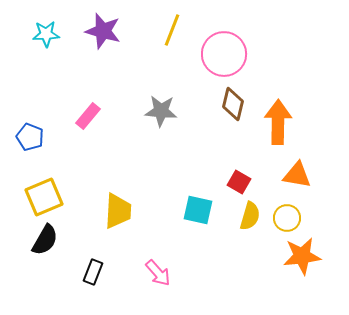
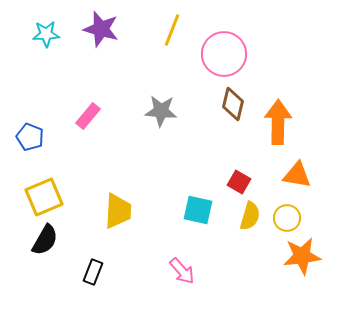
purple star: moved 2 px left, 2 px up
pink arrow: moved 24 px right, 2 px up
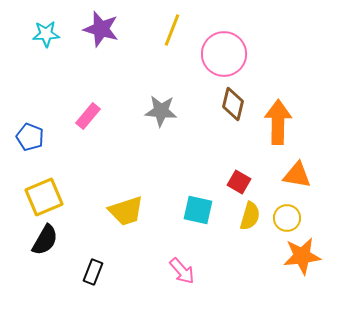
yellow trapezoid: moved 8 px right; rotated 69 degrees clockwise
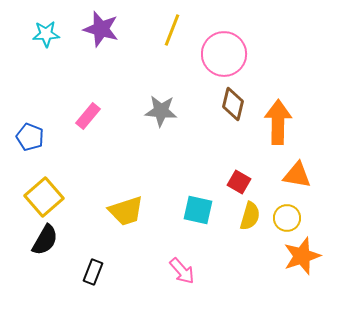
yellow square: rotated 18 degrees counterclockwise
orange star: rotated 12 degrees counterclockwise
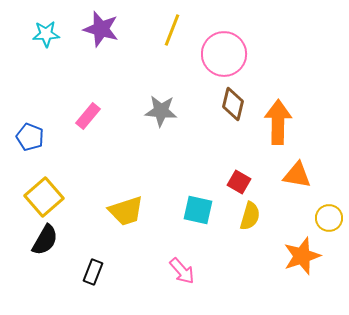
yellow circle: moved 42 px right
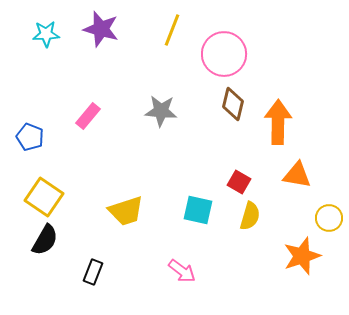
yellow square: rotated 15 degrees counterclockwise
pink arrow: rotated 12 degrees counterclockwise
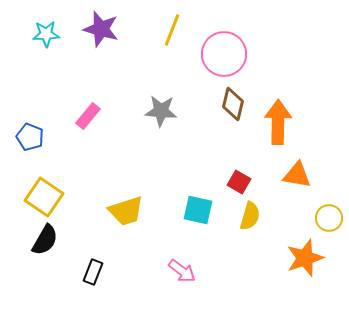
orange star: moved 3 px right, 2 px down
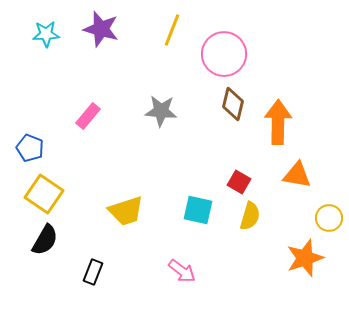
blue pentagon: moved 11 px down
yellow square: moved 3 px up
